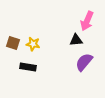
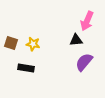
brown square: moved 2 px left
black rectangle: moved 2 px left, 1 px down
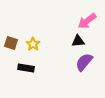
pink arrow: rotated 30 degrees clockwise
black triangle: moved 2 px right, 1 px down
yellow star: rotated 24 degrees clockwise
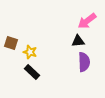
yellow star: moved 3 px left, 8 px down; rotated 16 degrees counterclockwise
purple semicircle: rotated 138 degrees clockwise
black rectangle: moved 6 px right, 4 px down; rotated 35 degrees clockwise
